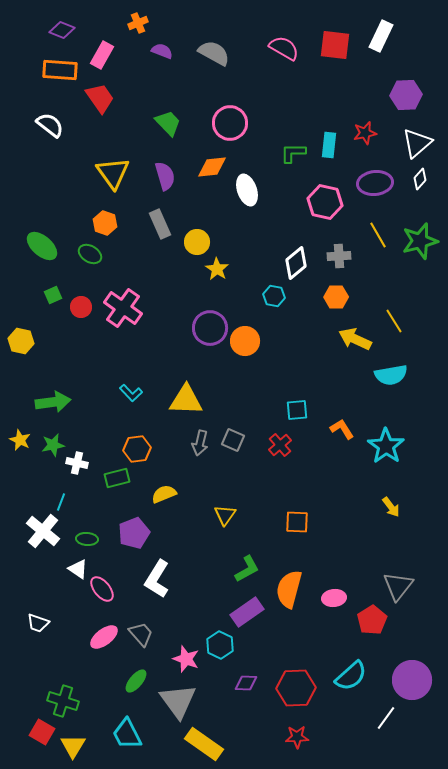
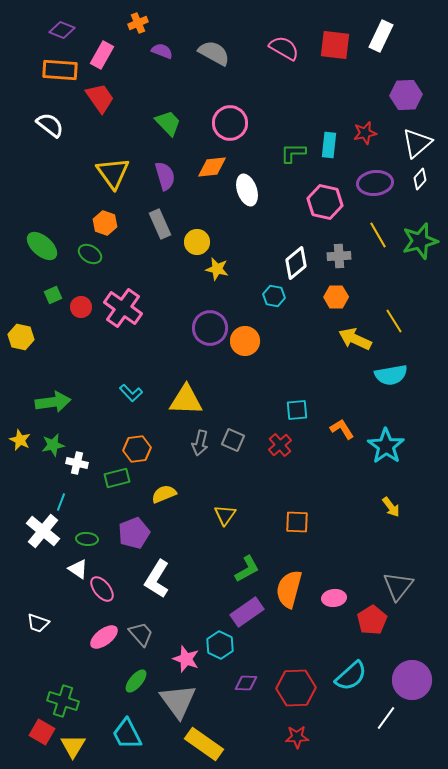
yellow star at (217, 269): rotated 20 degrees counterclockwise
yellow hexagon at (21, 341): moved 4 px up
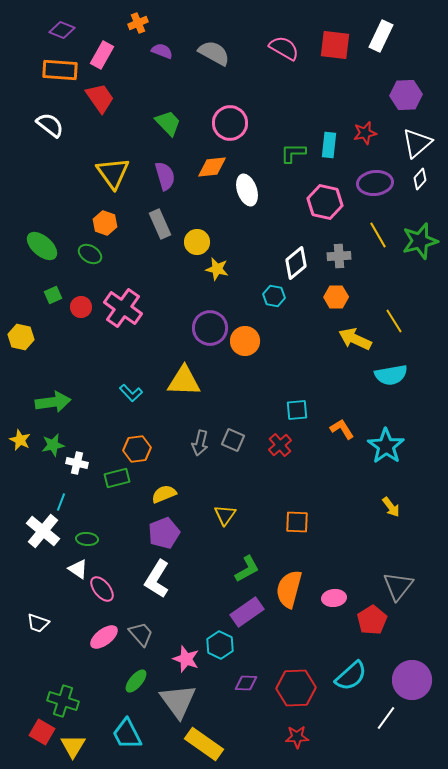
yellow triangle at (186, 400): moved 2 px left, 19 px up
purple pentagon at (134, 533): moved 30 px right
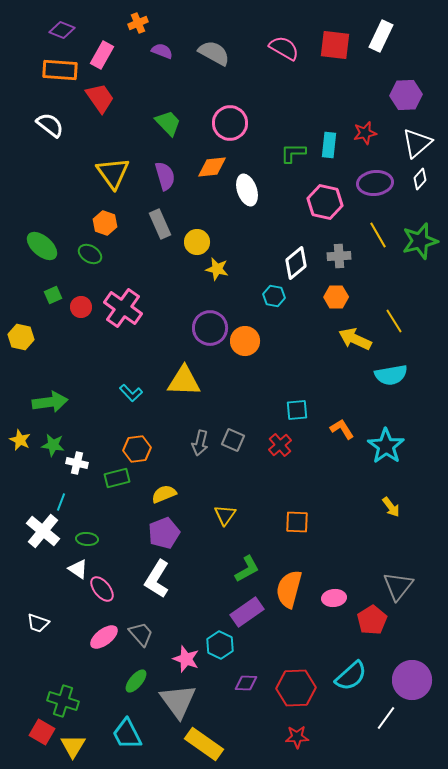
green arrow at (53, 402): moved 3 px left
green star at (53, 445): rotated 20 degrees clockwise
